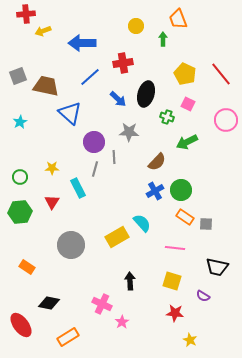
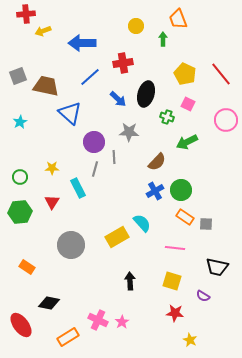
pink cross at (102, 304): moved 4 px left, 16 px down
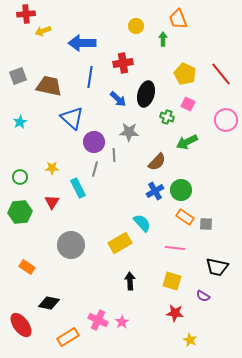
blue line at (90, 77): rotated 40 degrees counterclockwise
brown trapezoid at (46, 86): moved 3 px right
blue triangle at (70, 113): moved 2 px right, 5 px down
gray line at (114, 157): moved 2 px up
yellow rectangle at (117, 237): moved 3 px right, 6 px down
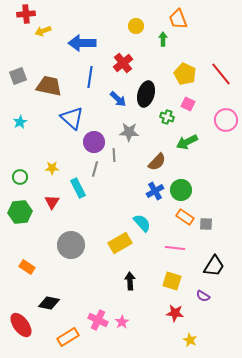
red cross at (123, 63): rotated 30 degrees counterclockwise
black trapezoid at (217, 267): moved 3 px left, 1 px up; rotated 70 degrees counterclockwise
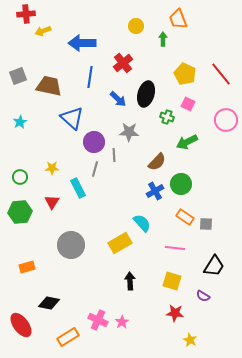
green circle at (181, 190): moved 6 px up
orange rectangle at (27, 267): rotated 49 degrees counterclockwise
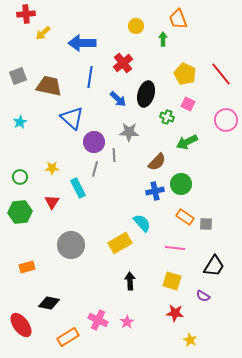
yellow arrow at (43, 31): moved 2 px down; rotated 21 degrees counterclockwise
blue cross at (155, 191): rotated 18 degrees clockwise
pink star at (122, 322): moved 5 px right
